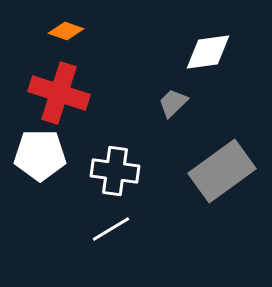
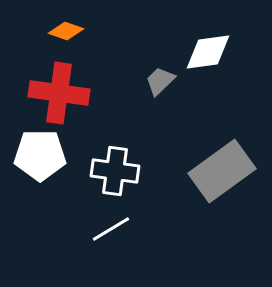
red cross: rotated 10 degrees counterclockwise
gray trapezoid: moved 13 px left, 22 px up
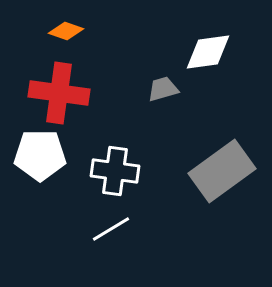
gray trapezoid: moved 3 px right, 8 px down; rotated 28 degrees clockwise
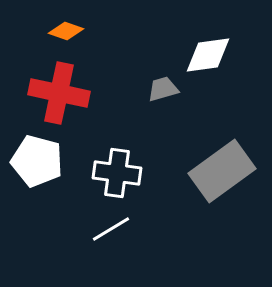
white diamond: moved 3 px down
red cross: rotated 4 degrees clockwise
white pentagon: moved 3 px left, 6 px down; rotated 15 degrees clockwise
white cross: moved 2 px right, 2 px down
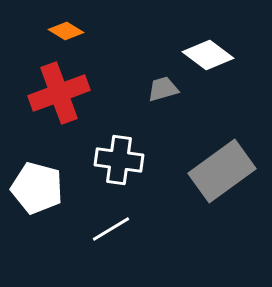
orange diamond: rotated 12 degrees clockwise
white diamond: rotated 45 degrees clockwise
red cross: rotated 32 degrees counterclockwise
white pentagon: moved 27 px down
white cross: moved 2 px right, 13 px up
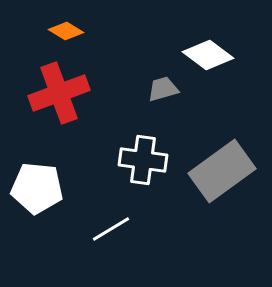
white cross: moved 24 px right
white pentagon: rotated 9 degrees counterclockwise
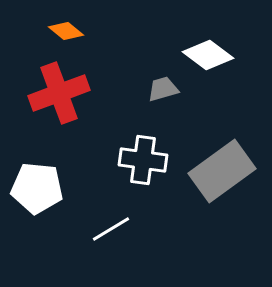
orange diamond: rotated 8 degrees clockwise
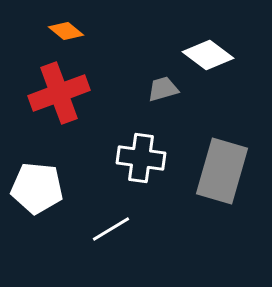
white cross: moved 2 px left, 2 px up
gray rectangle: rotated 38 degrees counterclockwise
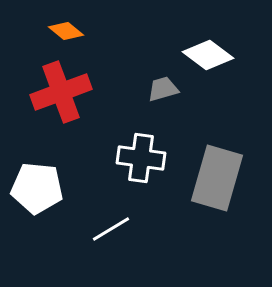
red cross: moved 2 px right, 1 px up
gray rectangle: moved 5 px left, 7 px down
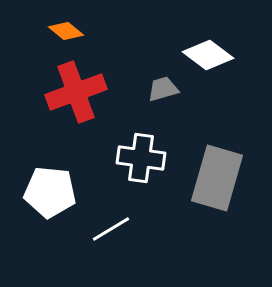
red cross: moved 15 px right
white pentagon: moved 13 px right, 4 px down
